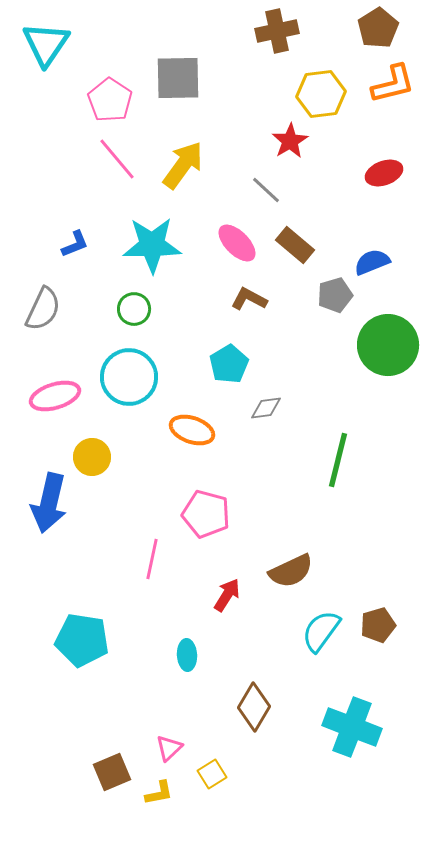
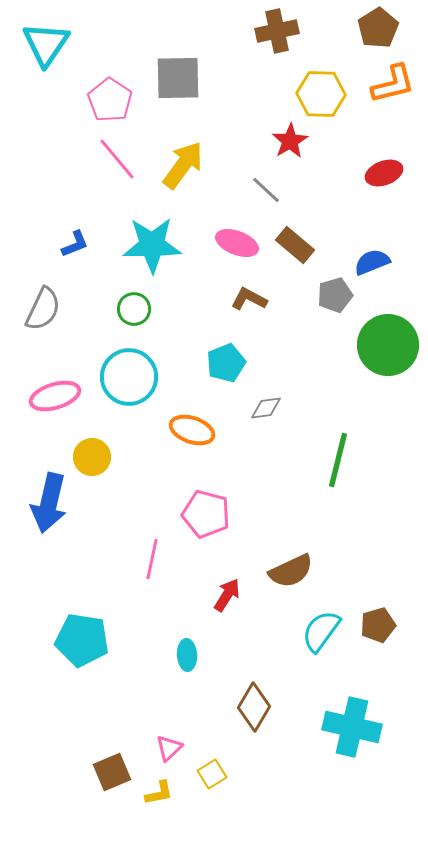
yellow hexagon at (321, 94): rotated 9 degrees clockwise
pink ellipse at (237, 243): rotated 24 degrees counterclockwise
cyan pentagon at (229, 364): moved 3 px left, 1 px up; rotated 9 degrees clockwise
cyan cross at (352, 727): rotated 8 degrees counterclockwise
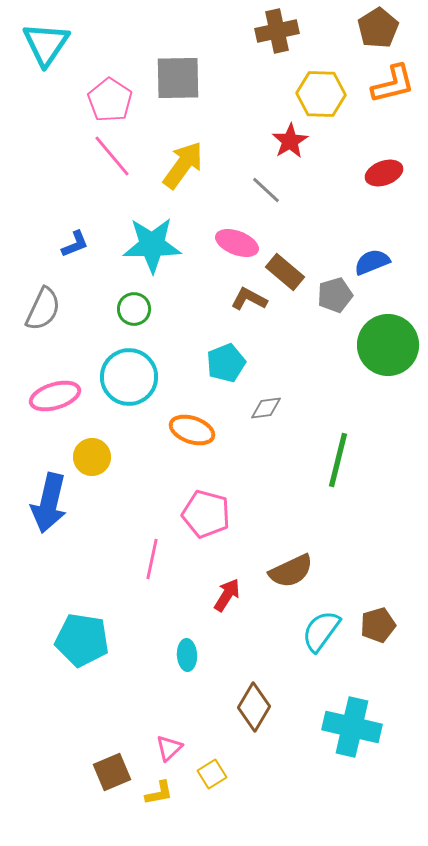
pink line at (117, 159): moved 5 px left, 3 px up
brown rectangle at (295, 245): moved 10 px left, 27 px down
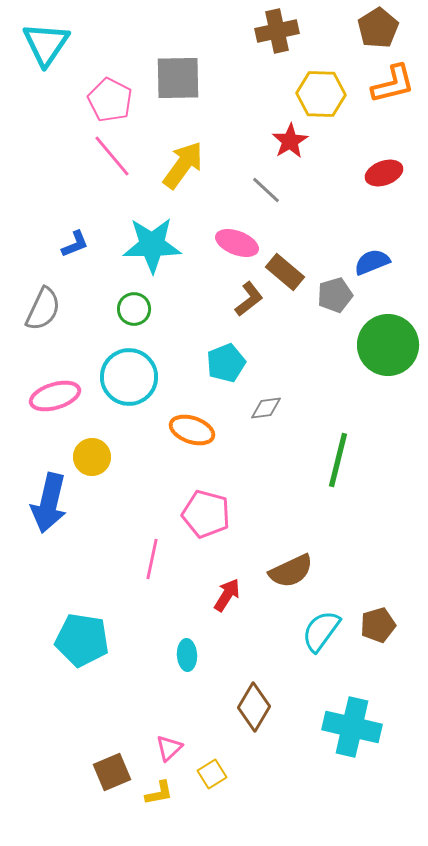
pink pentagon at (110, 100): rotated 6 degrees counterclockwise
brown L-shape at (249, 299): rotated 114 degrees clockwise
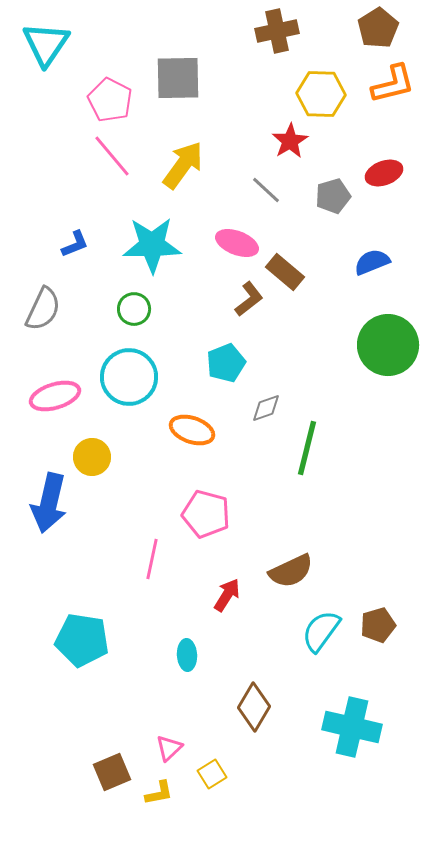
gray pentagon at (335, 295): moved 2 px left, 99 px up
gray diamond at (266, 408): rotated 12 degrees counterclockwise
green line at (338, 460): moved 31 px left, 12 px up
